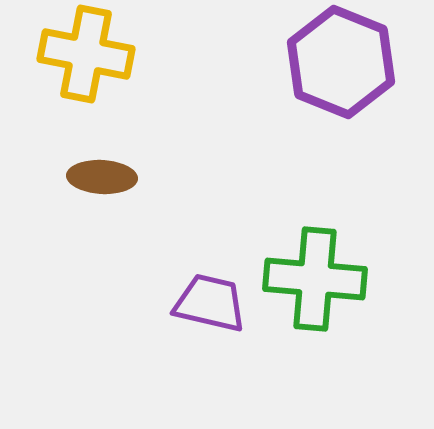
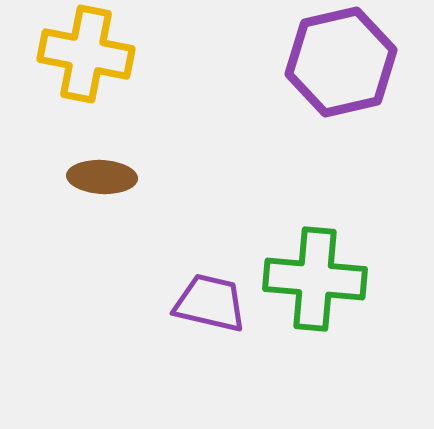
purple hexagon: rotated 25 degrees clockwise
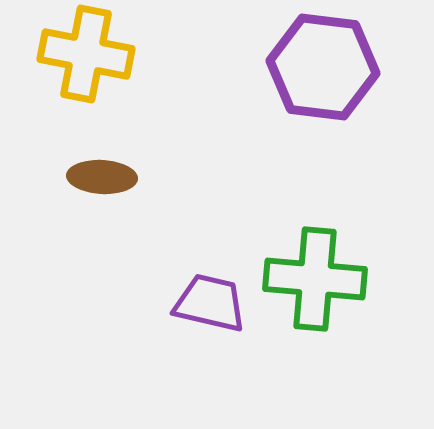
purple hexagon: moved 18 px left, 5 px down; rotated 20 degrees clockwise
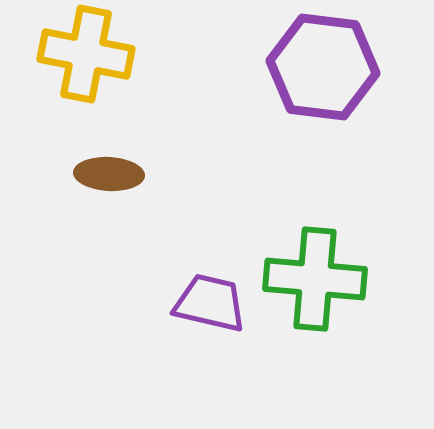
brown ellipse: moved 7 px right, 3 px up
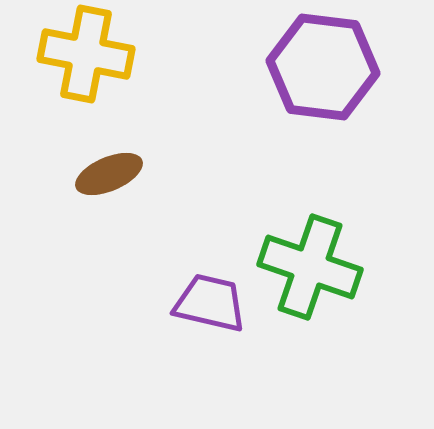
brown ellipse: rotated 26 degrees counterclockwise
green cross: moved 5 px left, 12 px up; rotated 14 degrees clockwise
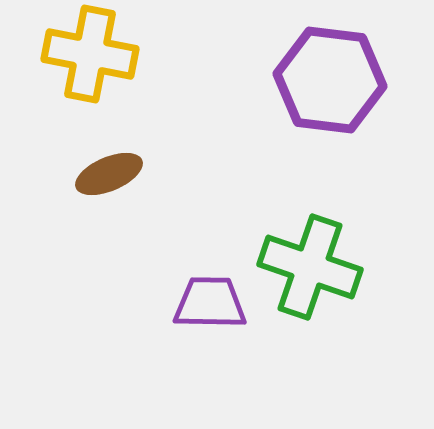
yellow cross: moved 4 px right
purple hexagon: moved 7 px right, 13 px down
purple trapezoid: rotated 12 degrees counterclockwise
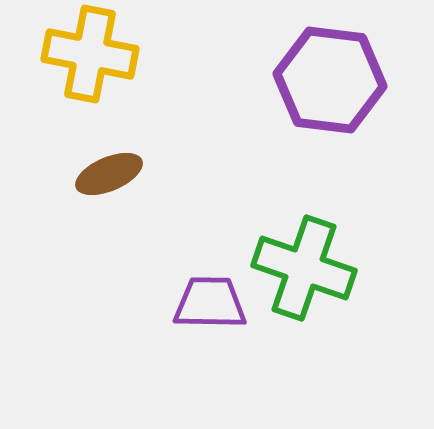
green cross: moved 6 px left, 1 px down
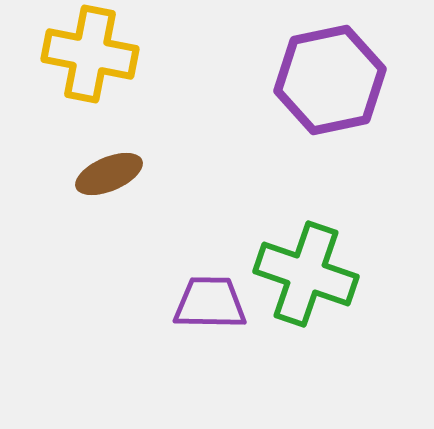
purple hexagon: rotated 19 degrees counterclockwise
green cross: moved 2 px right, 6 px down
